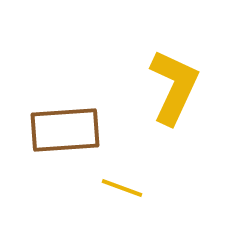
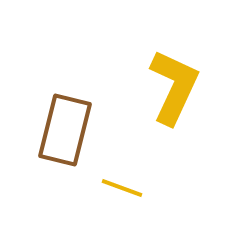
brown rectangle: rotated 72 degrees counterclockwise
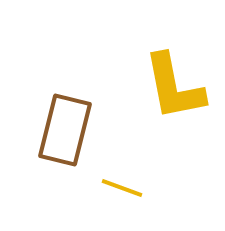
yellow L-shape: rotated 144 degrees clockwise
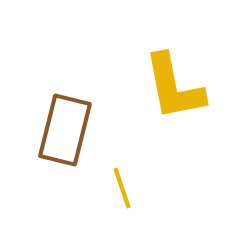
yellow line: rotated 51 degrees clockwise
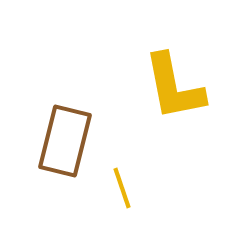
brown rectangle: moved 11 px down
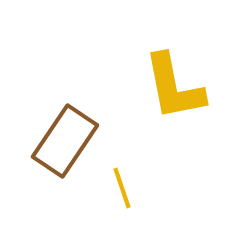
brown rectangle: rotated 20 degrees clockwise
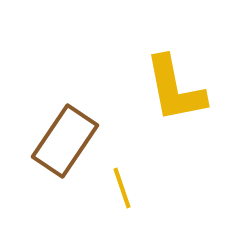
yellow L-shape: moved 1 px right, 2 px down
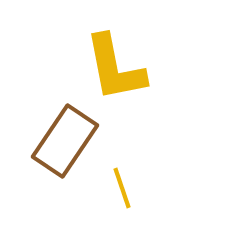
yellow L-shape: moved 60 px left, 21 px up
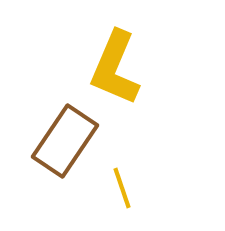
yellow L-shape: rotated 34 degrees clockwise
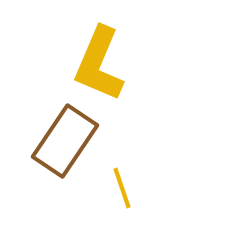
yellow L-shape: moved 16 px left, 4 px up
